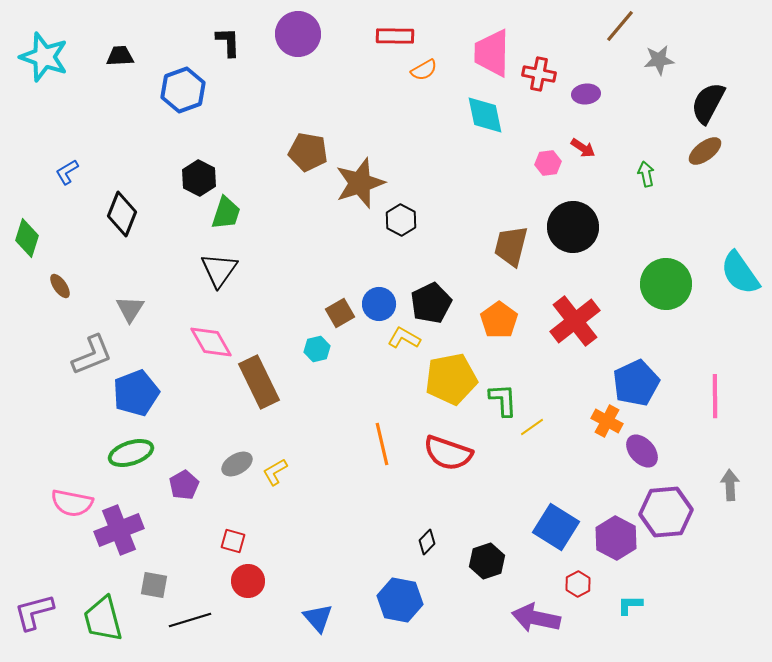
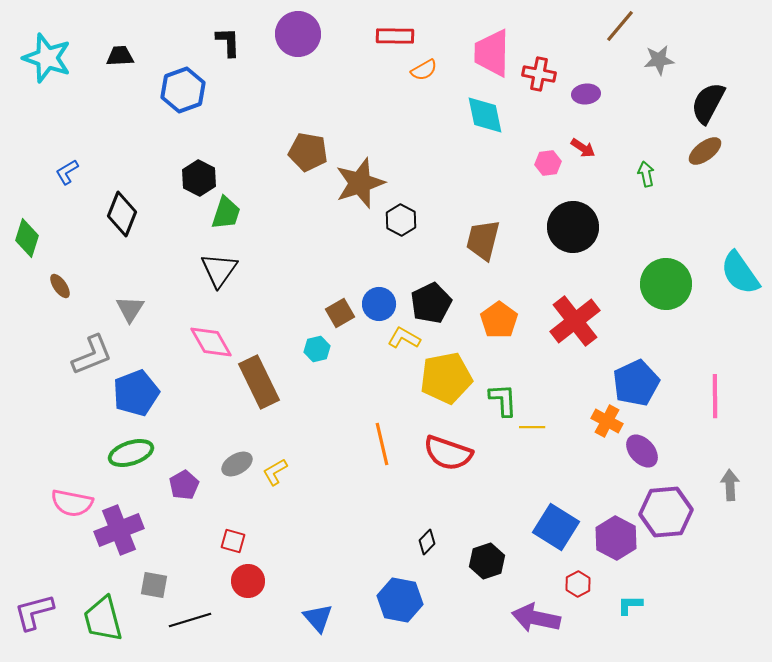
cyan star at (44, 57): moved 3 px right, 1 px down
brown trapezoid at (511, 246): moved 28 px left, 6 px up
yellow pentagon at (451, 379): moved 5 px left, 1 px up
yellow line at (532, 427): rotated 35 degrees clockwise
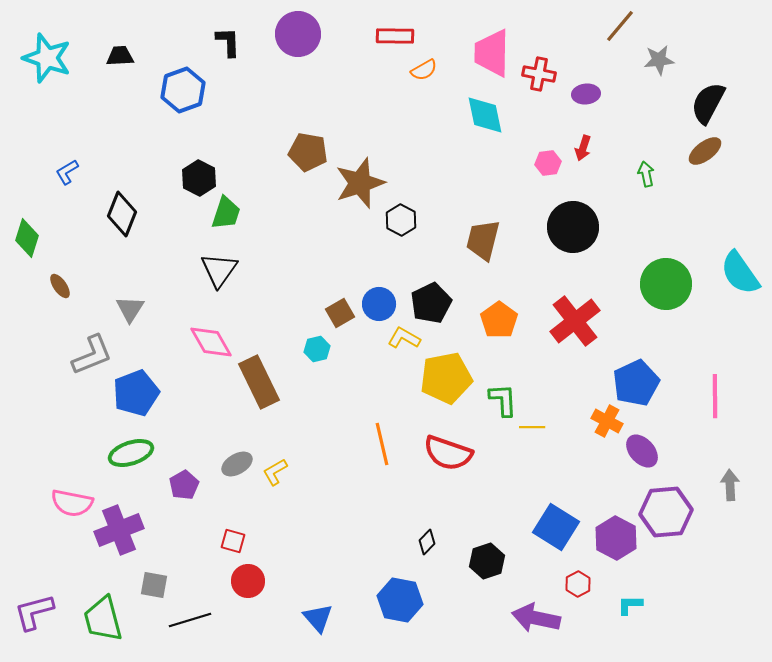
red arrow at (583, 148): rotated 75 degrees clockwise
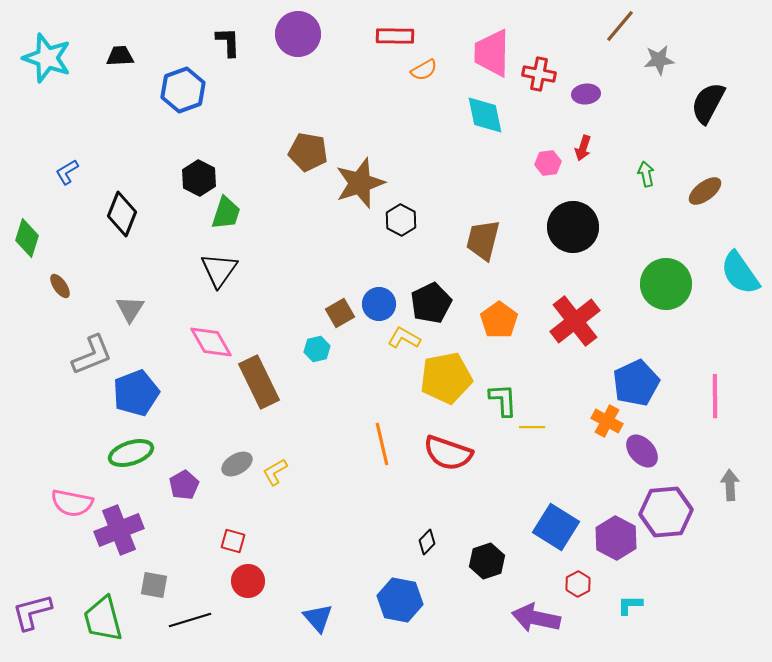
brown ellipse at (705, 151): moved 40 px down
purple L-shape at (34, 612): moved 2 px left
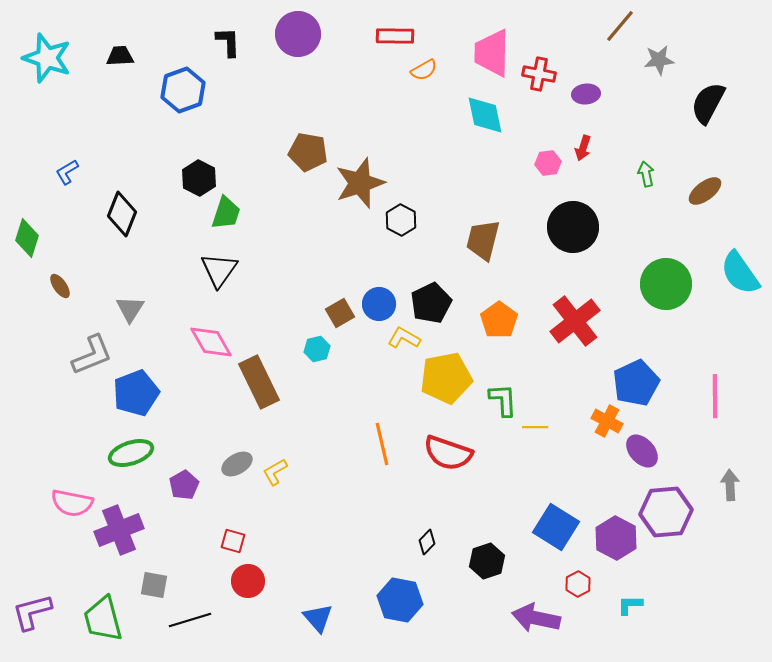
yellow line at (532, 427): moved 3 px right
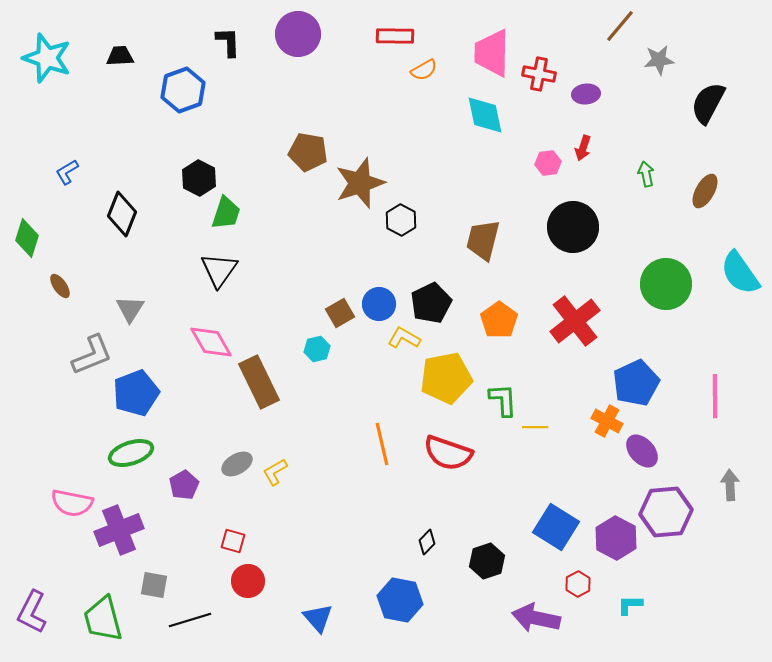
brown ellipse at (705, 191): rotated 24 degrees counterclockwise
purple L-shape at (32, 612): rotated 48 degrees counterclockwise
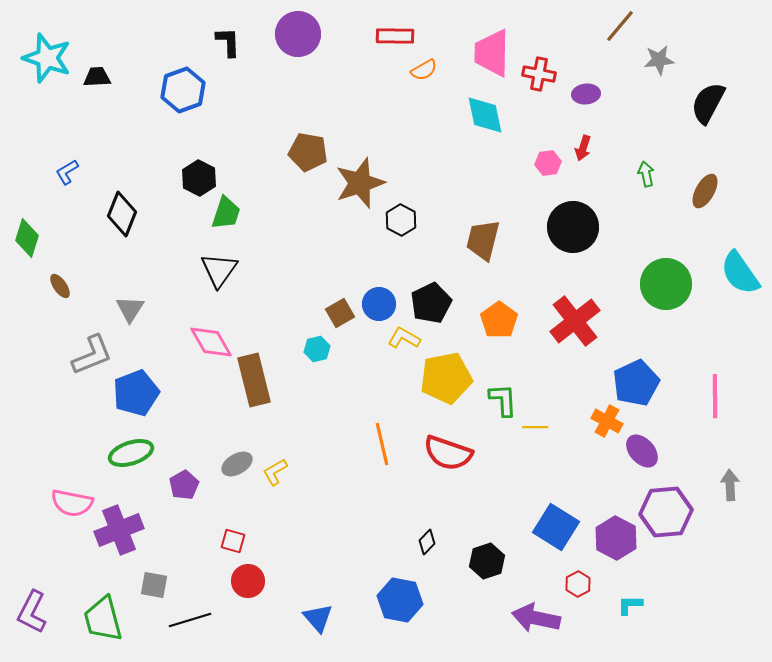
black trapezoid at (120, 56): moved 23 px left, 21 px down
brown rectangle at (259, 382): moved 5 px left, 2 px up; rotated 12 degrees clockwise
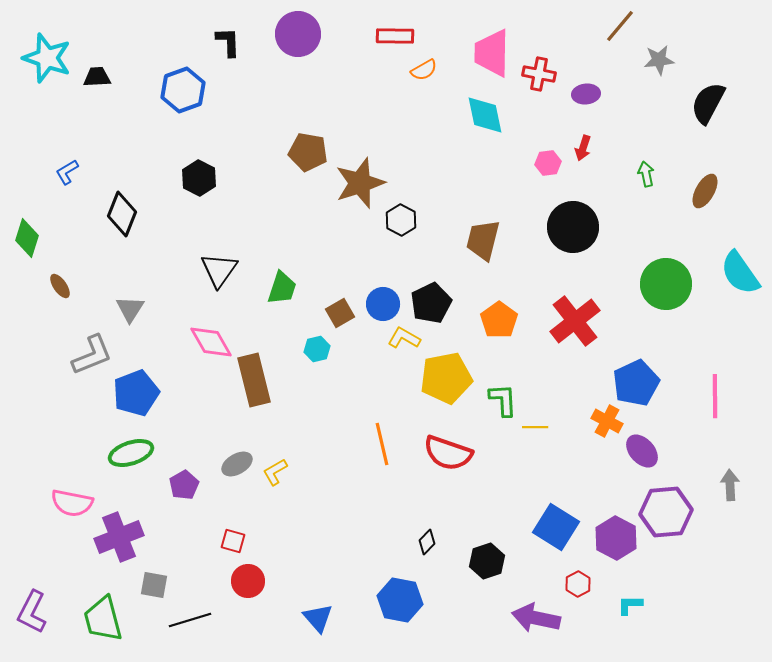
green trapezoid at (226, 213): moved 56 px right, 75 px down
blue circle at (379, 304): moved 4 px right
purple cross at (119, 530): moved 7 px down
